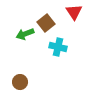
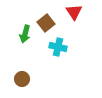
green arrow: rotated 54 degrees counterclockwise
brown circle: moved 2 px right, 3 px up
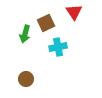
brown square: rotated 12 degrees clockwise
cyan cross: rotated 24 degrees counterclockwise
brown circle: moved 4 px right
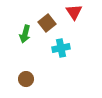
brown square: moved 1 px right; rotated 12 degrees counterclockwise
cyan cross: moved 3 px right, 1 px down
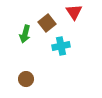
cyan cross: moved 2 px up
